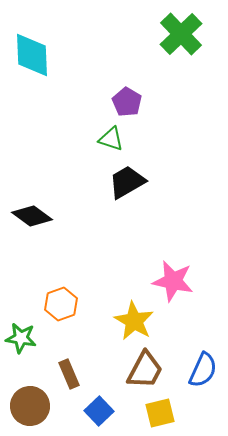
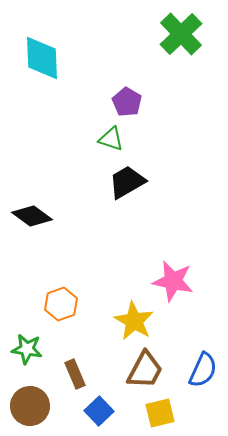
cyan diamond: moved 10 px right, 3 px down
green star: moved 6 px right, 11 px down
brown rectangle: moved 6 px right
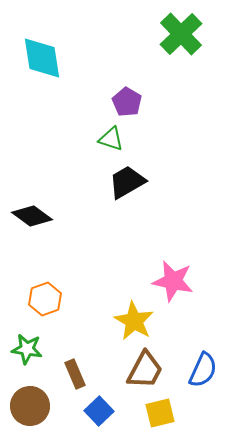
cyan diamond: rotated 6 degrees counterclockwise
orange hexagon: moved 16 px left, 5 px up
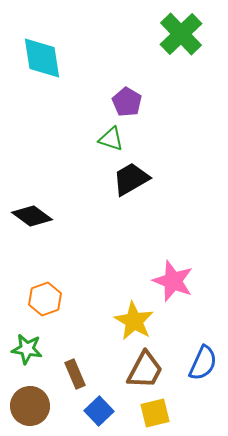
black trapezoid: moved 4 px right, 3 px up
pink star: rotated 9 degrees clockwise
blue semicircle: moved 7 px up
yellow square: moved 5 px left
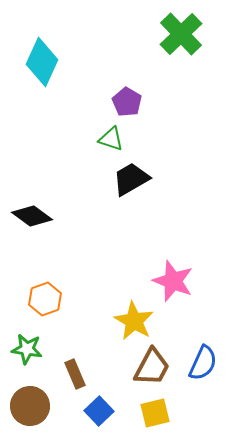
cyan diamond: moved 4 px down; rotated 33 degrees clockwise
brown trapezoid: moved 7 px right, 3 px up
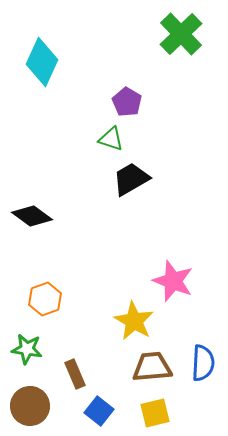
blue semicircle: rotated 21 degrees counterclockwise
brown trapezoid: rotated 123 degrees counterclockwise
blue square: rotated 8 degrees counterclockwise
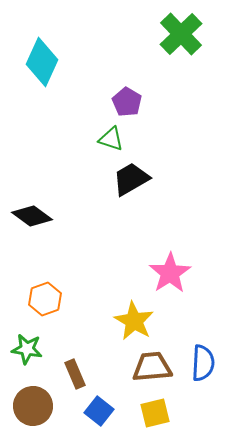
pink star: moved 3 px left, 8 px up; rotated 18 degrees clockwise
brown circle: moved 3 px right
